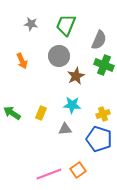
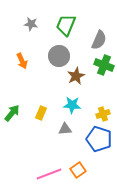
green arrow: rotated 96 degrees clockwise
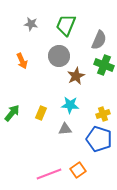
cyan star: moved 2 px left
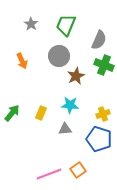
gray star: rotated 24 degrees clockwise
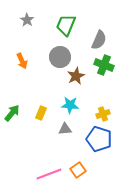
gray star: moved 4 px left, 4 px up
gray circle: moved 1 px right, 1 px down
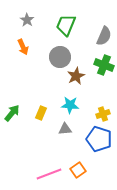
gray semicircle: moved 5 px right, 4 px up
orange arrow: moved 1 px right, 14 px up
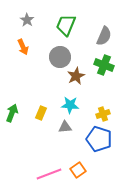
green arrow: rotated 18 degrees counterclockwise
gray triangle: moved 2 px up
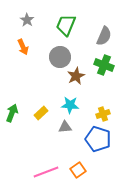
yellow rectangle: rotated 24 degrees clockwise
blue pentagon: moved 1 px left
pink line: moved 3 px left, 2 px up
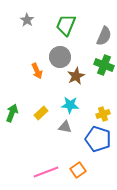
orange arrow: moved 14 px right, 24 px down
gray triangle: rotated 16 degrees clockwise
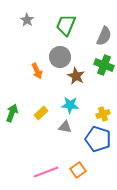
brown star: rotated 18 degrees counterclockwise
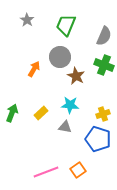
orange arrow: moved 3 px left, 2 px up; rotated 126 degrees counterclockwise
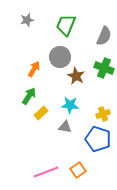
gray star: rotated 24 degrees clockwise
green cross: moved 3 px down
green arrow: moved 17 px right, 17 px up; rotated 12 degrees clockwise
